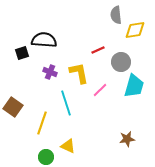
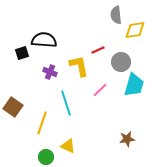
yellow L-shape: moved 7 px up
cyan trapezoid: moved 1 px up
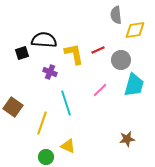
gray circle: moved 2 px up
yellow L-shape: moved 5 px left, 12 px up
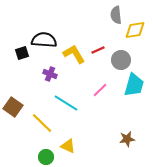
yellow L-shape: rotated 20 degrees counterclockwise
purple cross: moved 2 px down
cyan line: rotated 40 degrees counterclockwise
yellow line: rotated 65 degrees counterclockwise
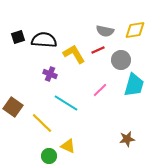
gray semicircle: moved 11 px left, 16 px down; rotated 72 degrees counterclockwise
black square: moved 4 px left, 16 px up
green circle: moved 3 px right, 1 px up
